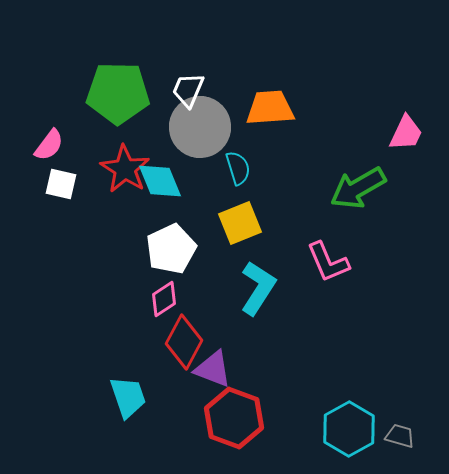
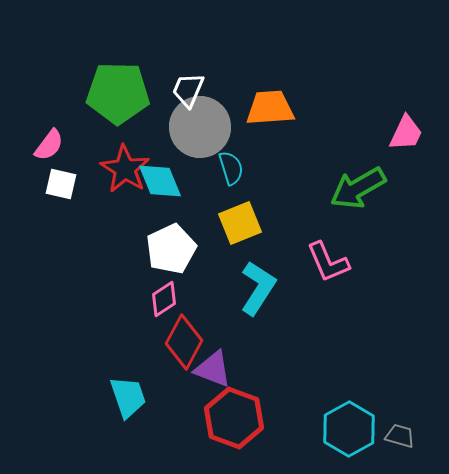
cyan semicircle: moved 7 px left
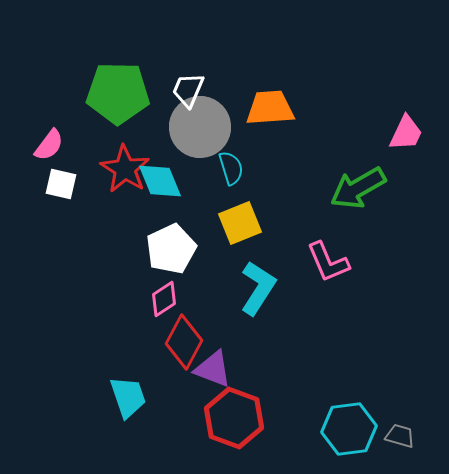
cyan hexagon: rotated 22 degrees clockwise
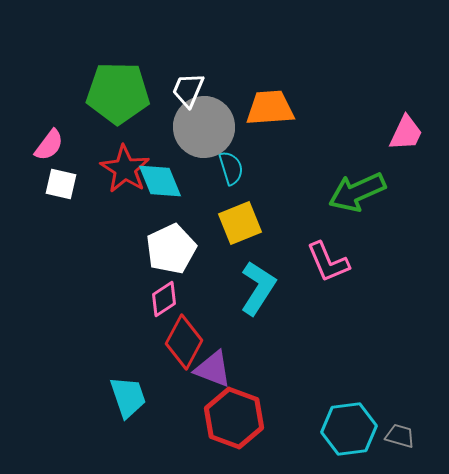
gray circle: moved 4 px right
green arrow: moved 1 px left, 4 px down; rotated 6 degrees clockwise
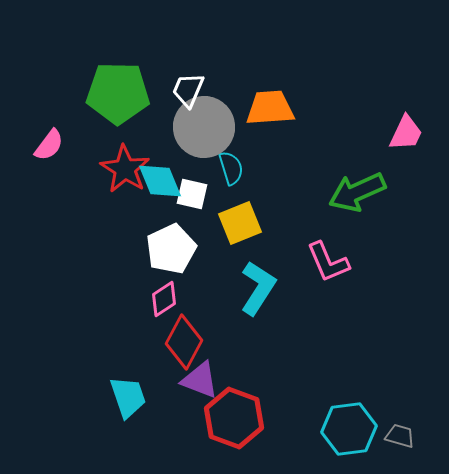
white square: moved 131 px right, 10 px down
purple triangle: moved 13 px left, 11 px down
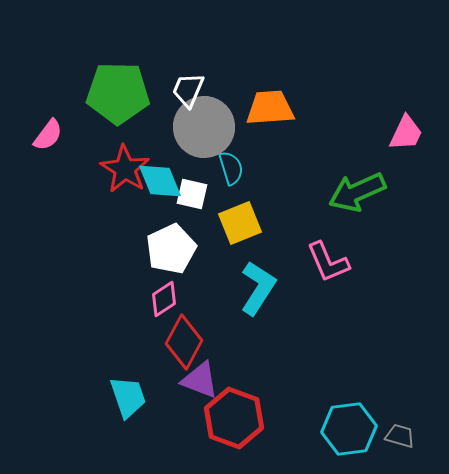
pink semicircle: moved 1 px left, 10 px up
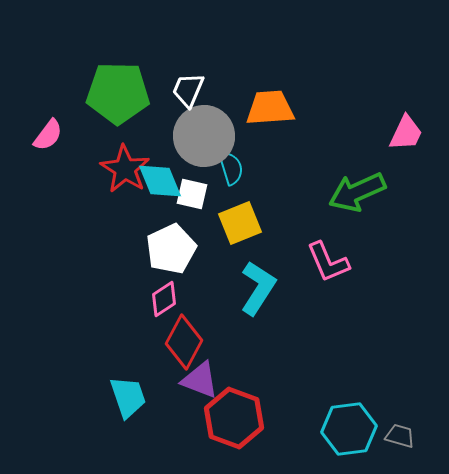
gray circle: moved 9 px down
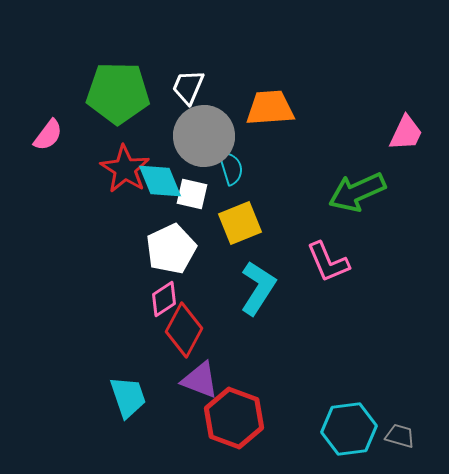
white trapezoid: moved 3 px up
red diamond: moved 12 px up
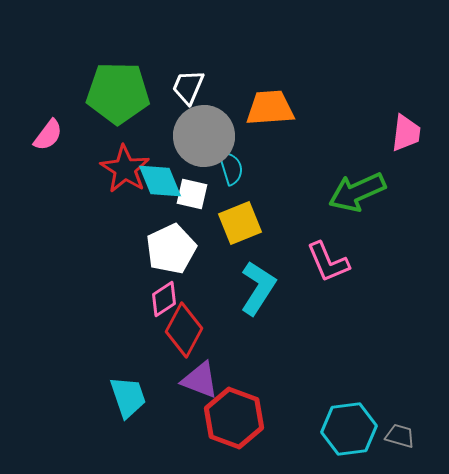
pink trapezoid: rotated 18 degrees counterclockwise
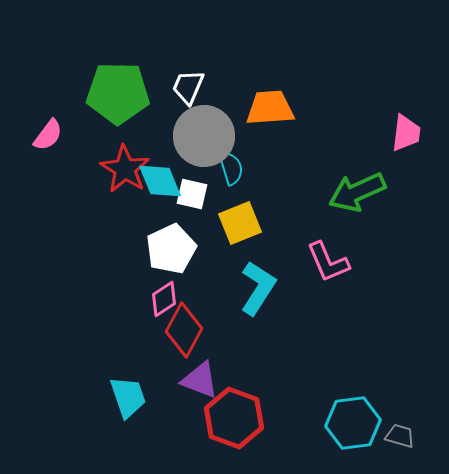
cyan hexagon: moved 4 px right, 6 px up
